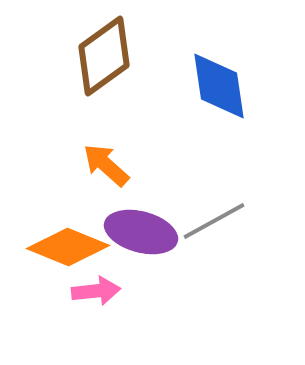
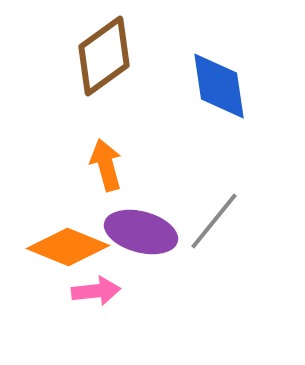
orange arrow: rotated 33 degrees clockwise
gray line: rotated 22 degrees counterclockwise
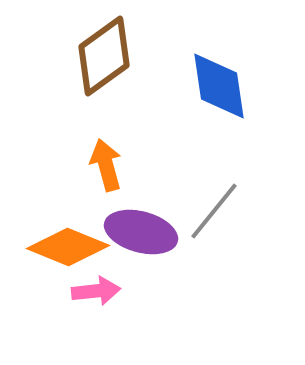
gray line: moved 10 px up
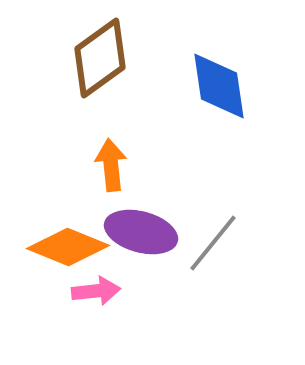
brown diamond: moved 4 px left, 2 px down
orange arrow: moved 5 px right; rotated 9 degrees clockwise
gray line: moved 1 px left, 32 px down
